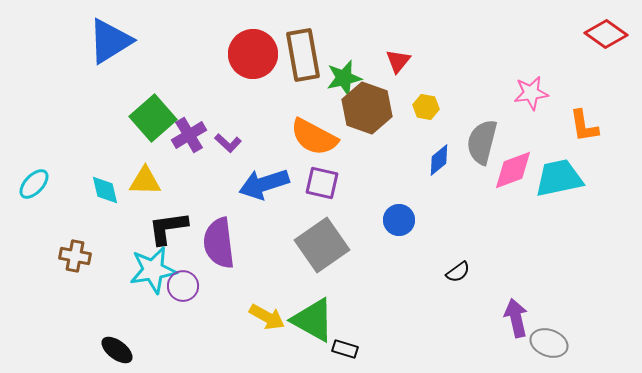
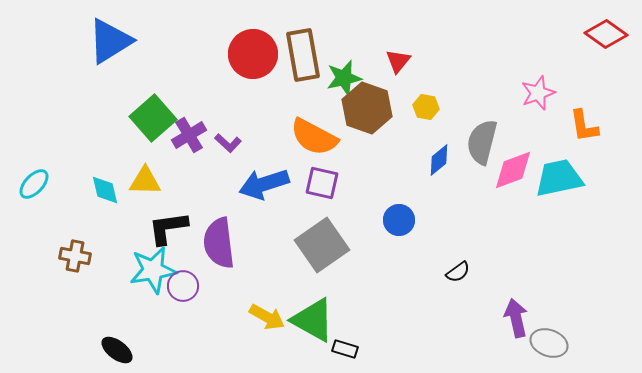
pink star: moved 7 px right; rotated 12 degrees counterclockwise
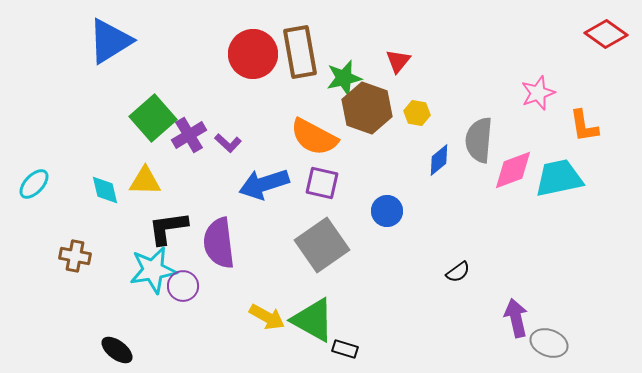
brown rectangle: moved 3 px left, 3 px up
yellow hexagon: moved 9 px left, 6 px down
gray semicircle: moved 3 px left, 2 px up; rotated 9 degrees counterclockwise
blue circle: moved 12 px left, 9 px up
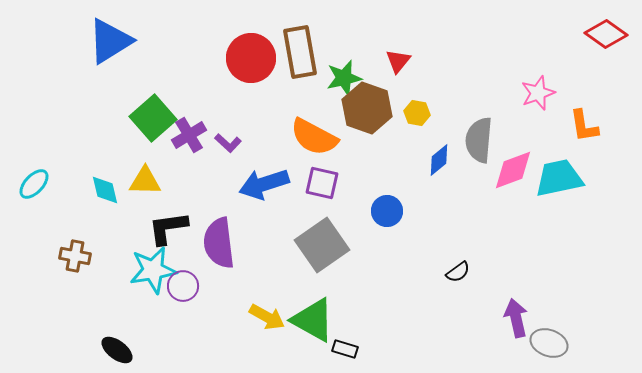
red circle: moved 2 px left, 4 px down
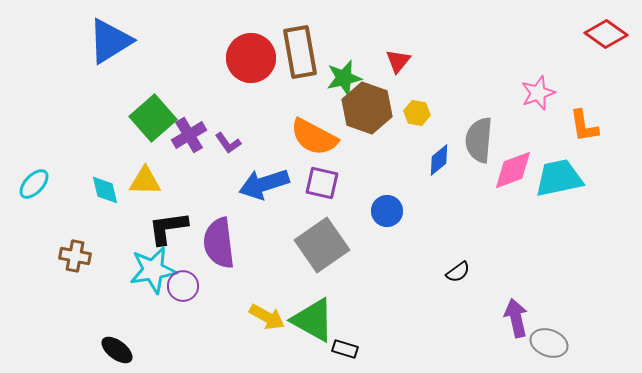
purple L-shape: rotated 12 degrees clockwise
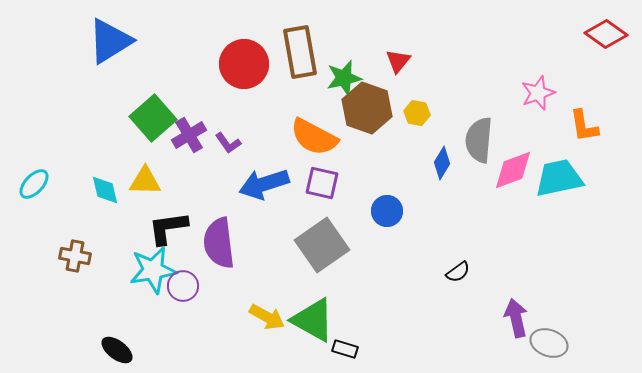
red circle: moved 7 px left, 6 px down
blue diamond: moved 3 px right, 3 px down; rotated 20 degrees counterclockwise
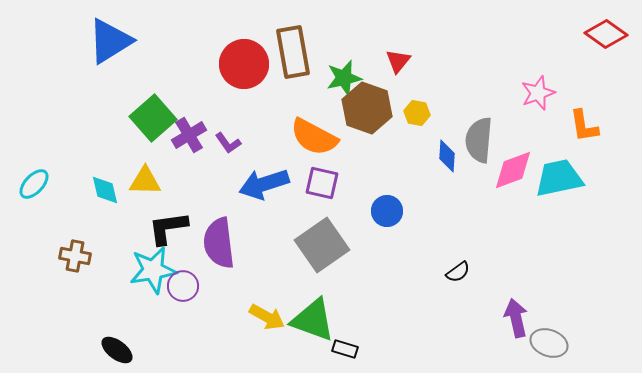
brown rectangle: moved 7 px left
blue diamond: moved 5 px right, 7 px up; rotated 28 degrees counterclockwise
green triangle: rotated 9 degrees counterclockwise
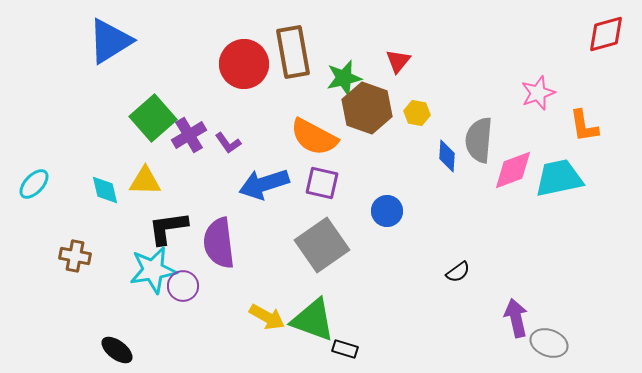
red diamond: rotated 51 degrees counterclockwise
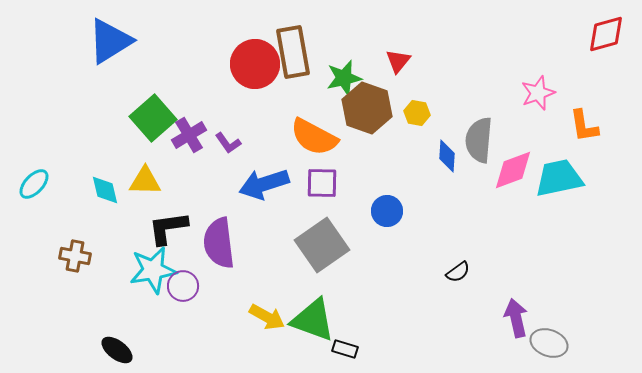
red circle: moved 11 px right
purple square: rotated 12 degrees counterclockwise
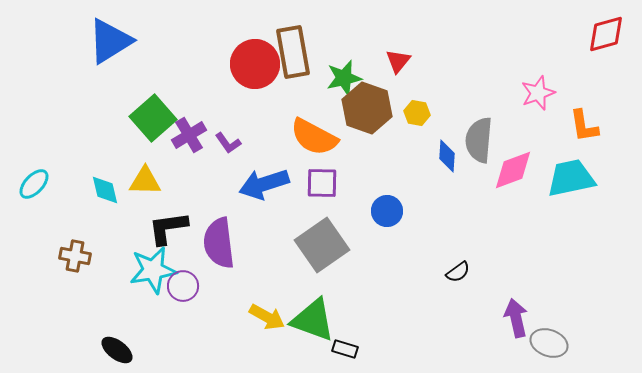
cyan trapezoid: moved 12 px right
